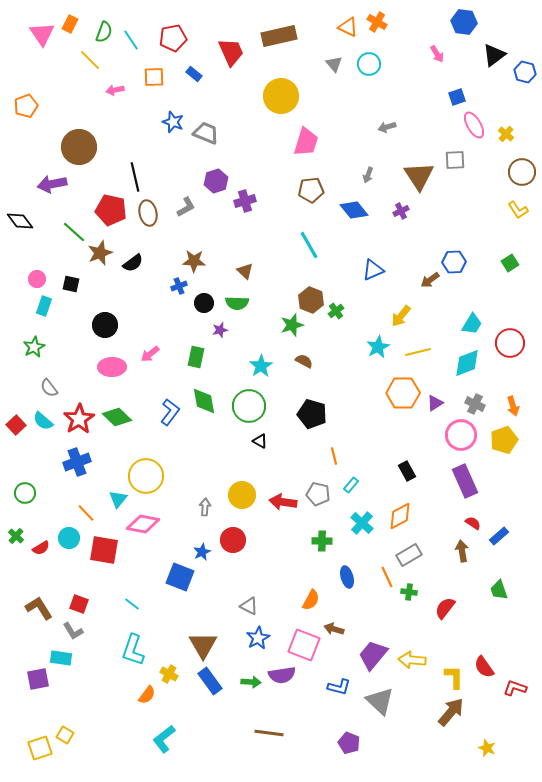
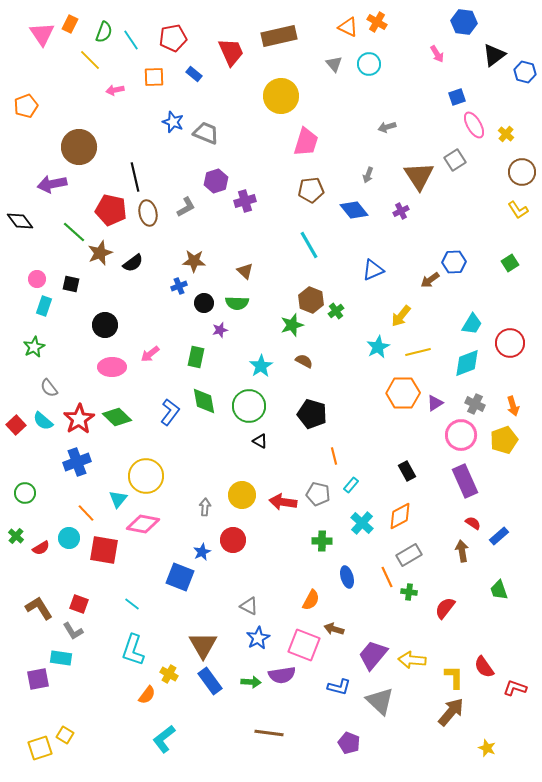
gray square at (455, 160): rotated 30 degrees counterclockwise
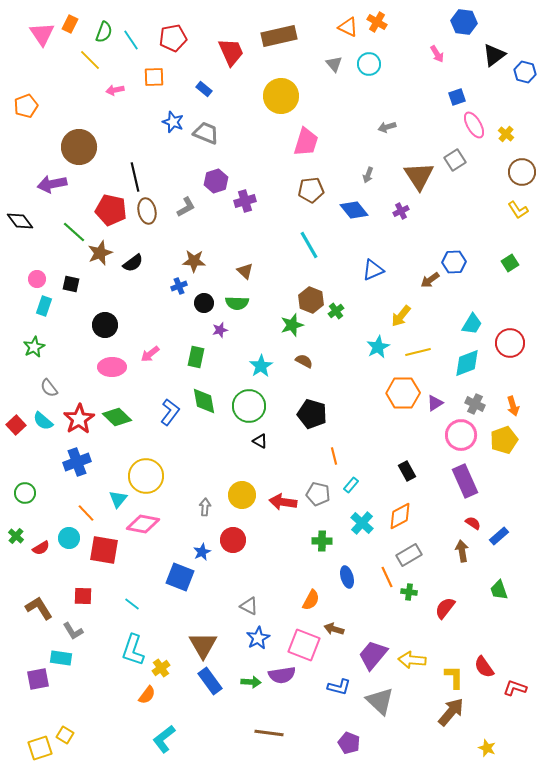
blue rectangle at (194, 74): moved 10 px right, 15 px down
brown ellipse at (148, 213): moved 1 px left, 2 px up
red square at (79, 604): moved 4 px right, 8 px up; rotated 18 degrees counterclockwise
yellow cross at (169, 674): moved 8 px left, 6 px up; rotated 24 degrees clockwise
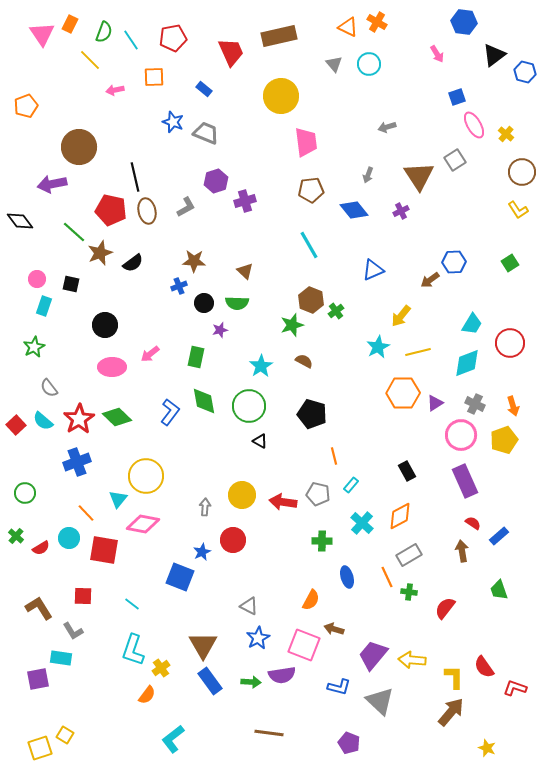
pink trapezoid at (306, 142): rotated 24 degrees counterclockwise
cyan L-shape at (164, 739): moved 9 px right
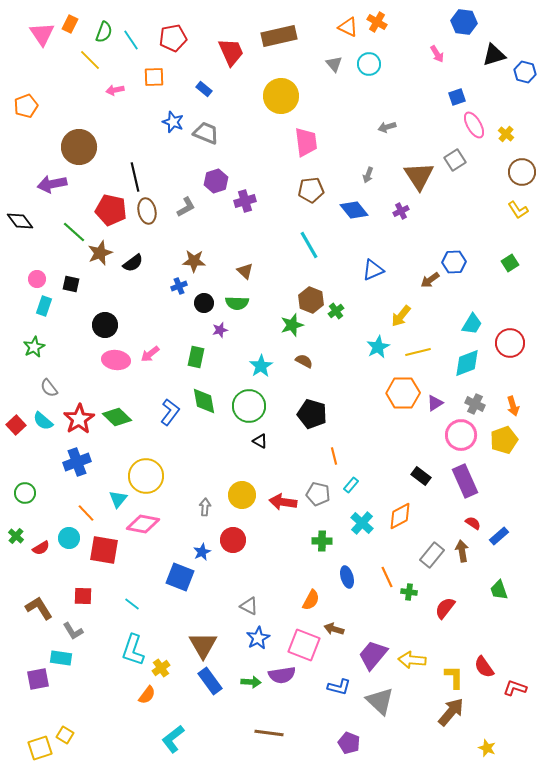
black triangle at (494, 55): rotated 20 degrees clockwise
pink ellipse at (112, 367): moved 4 px right, 7 px up; rotated 8 degrees clockwise
black rectangle at (407, 471): moved 14 px right, 5 px down; rotated 24 degrees counterclockwise
gray rectangle at (409, 555): moved 23 px right; rotated 20 degrees counterclockwise
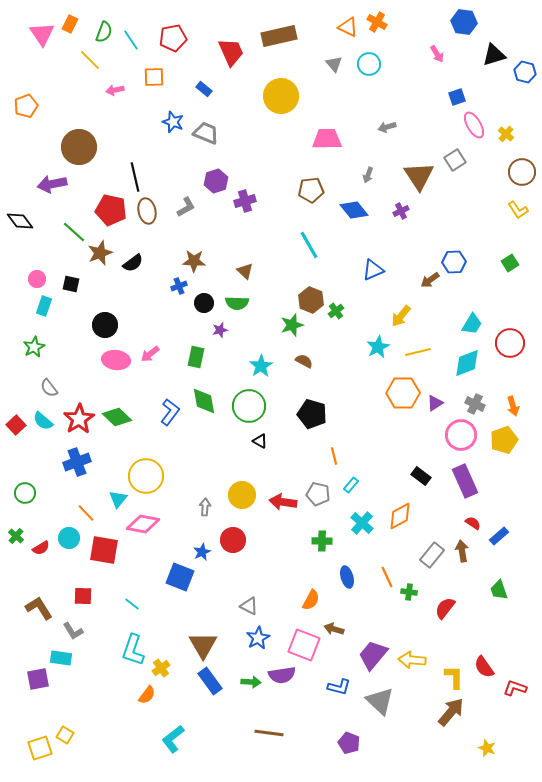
pink trapezoid at (306, 142): moved 21 px right, 3 px up; rotated 84 degrees counterclockwise
